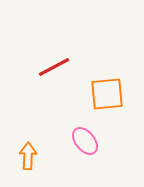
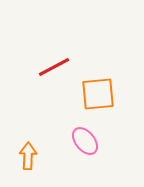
orange square: moved 9 px left
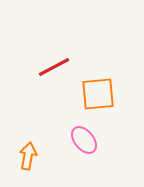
pink ellipse: moved 1 px left, 1 px up
orange arrow: rotated 8 degrees clockwise
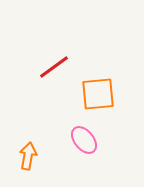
red line: rotated 8 degrees counterclockwise
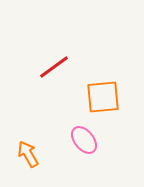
orange square: moved 5 px right, 3 px down
orange arrow: moved 2 px up; rotated 40 degrees counterclockwise
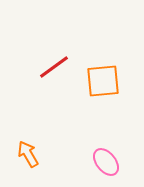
orange square: moved 16 px up
pink ellipse: moved 22 px right, 22 px down
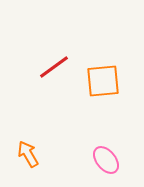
pink ellipse: moved 2 px up
